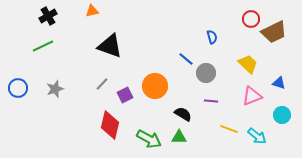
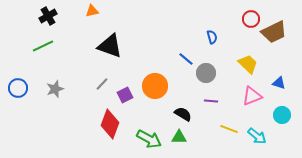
red diamond: moved 1 px up; rotated 8 degrees clockwise
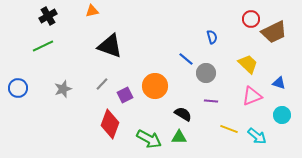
gray star: moved 8 px right
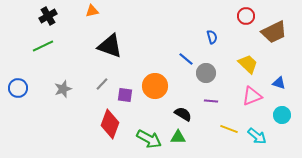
red circle: moved 5 px left, 3 px up
purple square: rotated 35 degrees clockwise
green triangle: moved 1 px left
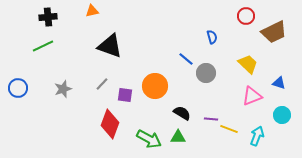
black cross: moved 1 px down; rotated 24 degrees clockwise
purple line: moved 18 px down
black semicircle: moved 1 px left, 1 px up
cyan arrow: rotated 108 degrees counterclockwise
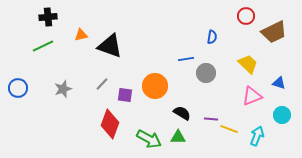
orange triangle: moved 11 px left, 24 px down
blue semicircle: rotated 24 degrees clockwise
blue line: rotated 49 degrees counterclockwise
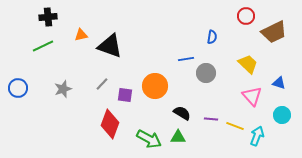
pink triangle: rotated 50 degrees counterclockwise
yellow line: moved 6 px right, 3 px up
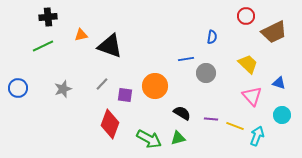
green triangle: moved 1 px down; rotated 14 degrees counterclockwise
